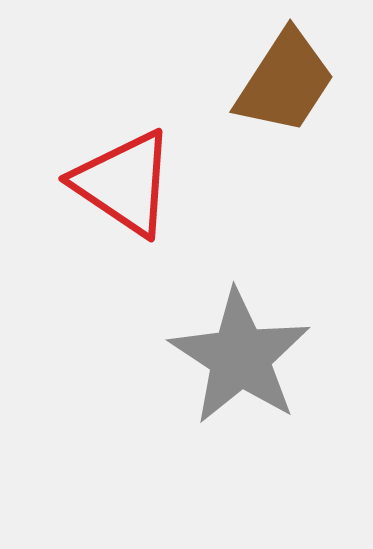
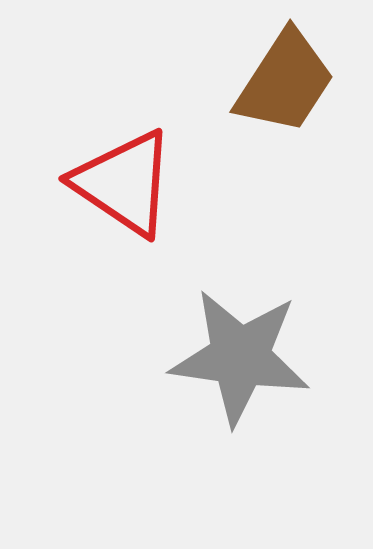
gray star: rotated 25 degrees counterclockwise
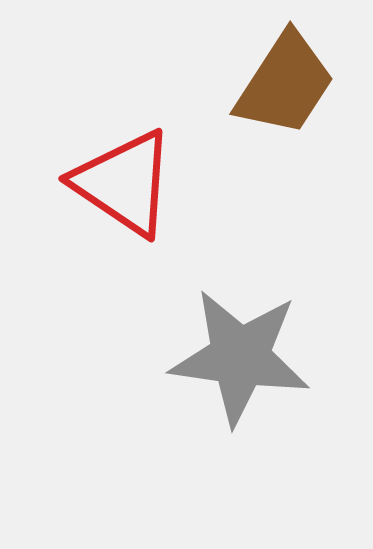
brown trapezoid: moved 2 px down
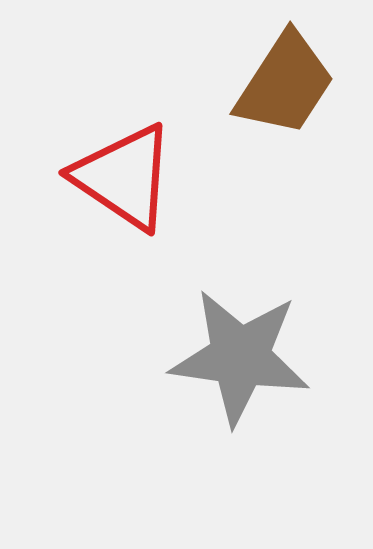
red triangle: moved 6 px up
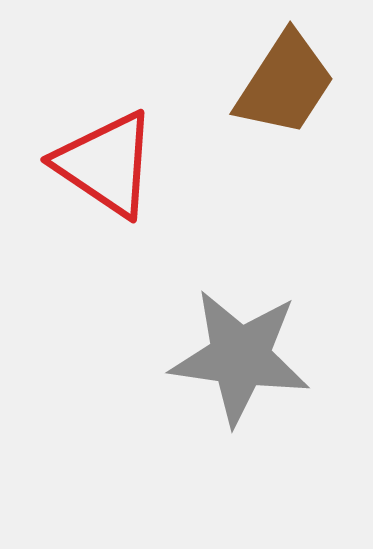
red triangle: moved 18 px left, 13 px up
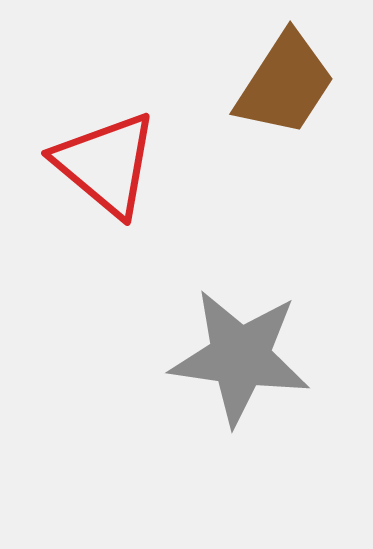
red triangle: rotated 6 degrees clockwise
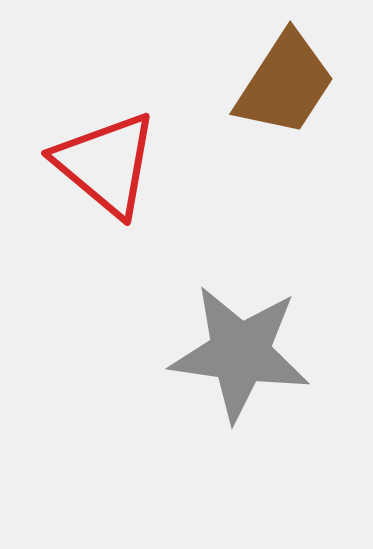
gray star: moved 4 px up
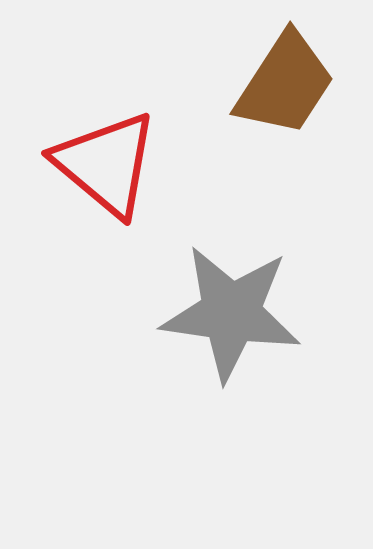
gray star: moved 9 px left, 40 px up
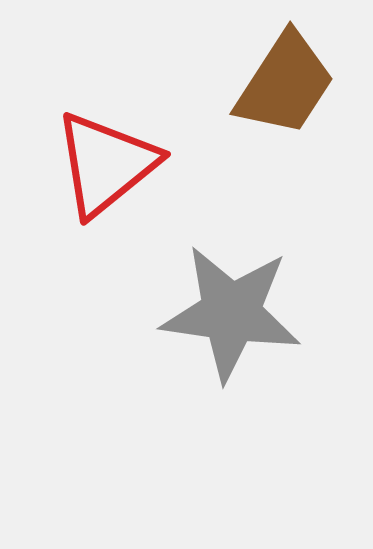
red triangle: rotated 41 degrees clockwise
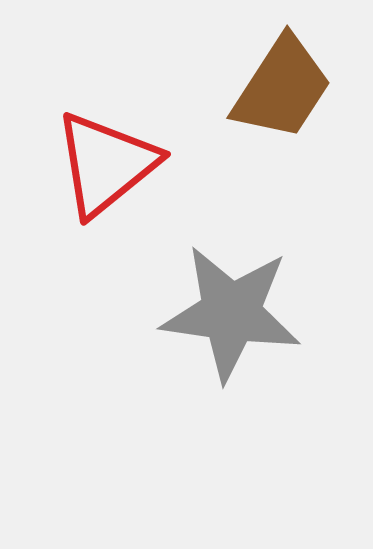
brown trapezoid: moved 3 px left, 4 px down
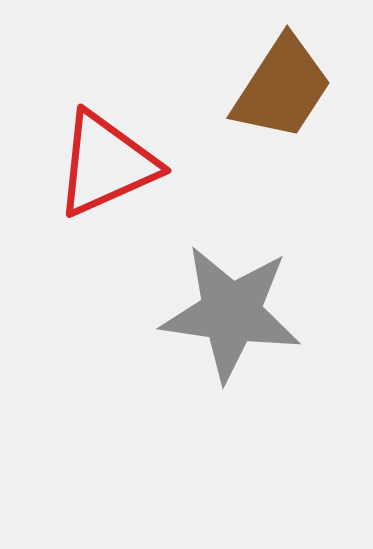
red triangle: rotated 15 degrees clockwise
